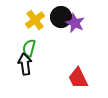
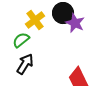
black circle: moved 2 px right, 4 px up
green semicircle: moved 8 px left, 8 px up; rotated 36 degrees clockwise
black arrow: rotated 40 degrees clockwise
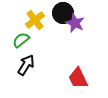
black arrow: moved 1 px right, 1 px down
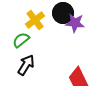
purple star: rotated 18 degrees counterclockwise
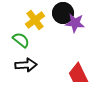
green semicircle: rotated 78 degrees clockwise
black arrow: rotated 55 degrees clockwise
red trapezoid: moved 4 px up
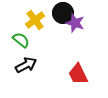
purple star: rotated 12 degrees clockwise
black arrow: rotated 25 degrees counterclockwise
